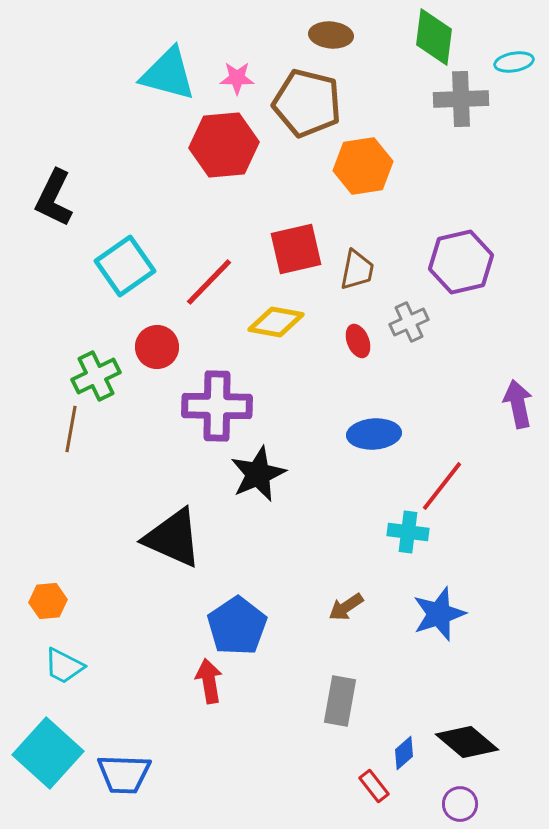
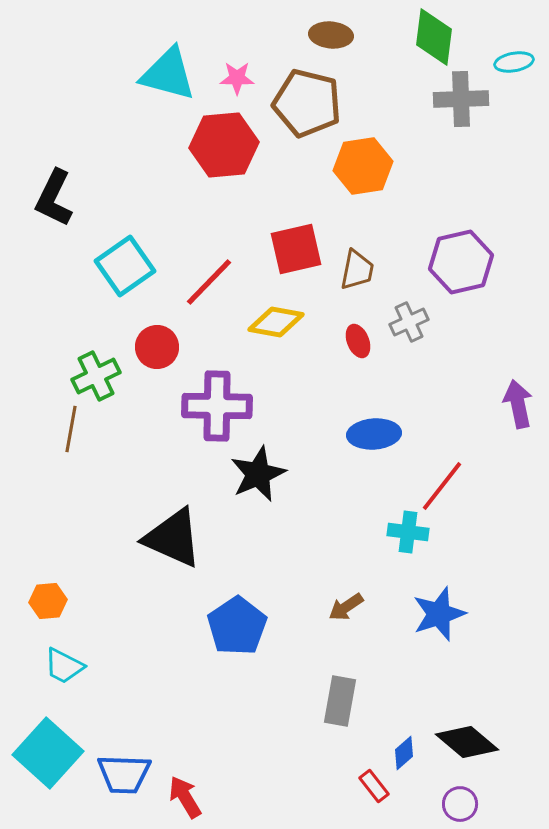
red arrow at (209, 681): moved 24 px left, 116 px down; rotated 21 degrees counterclockwise
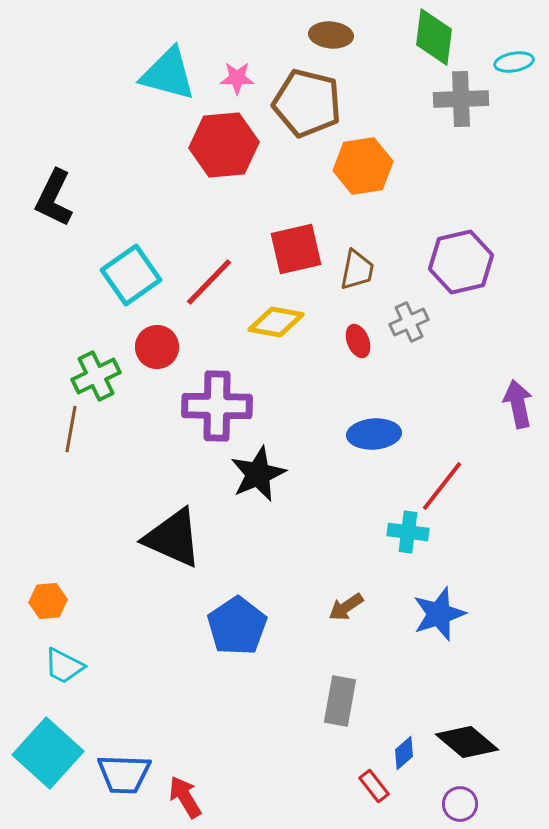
cyan square at (125, 266): moved 6 px right, 9 px down
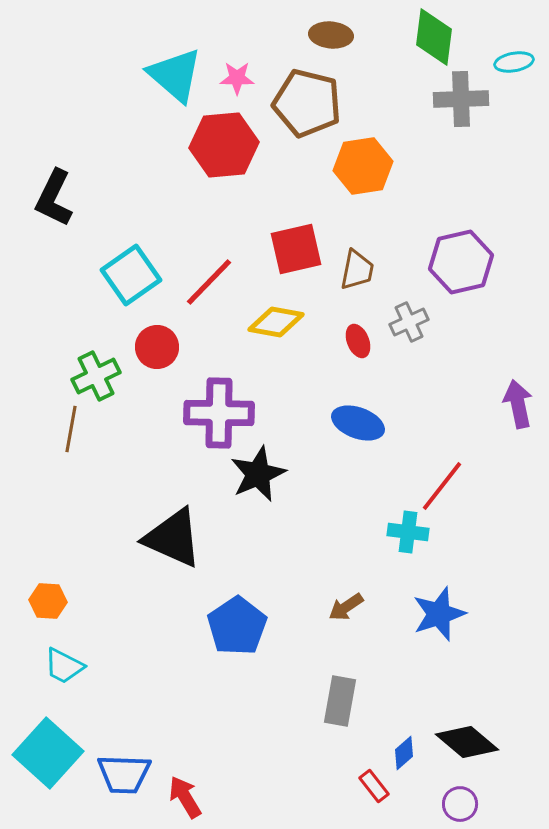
cyan triangle at (168, 74): moved 7 px right, 1 px down; rotated 26 degrees clockwise
purple cross at (217, 406): moved 2 px right, 7 px down
blue ellipse at (374, 434): moved 16 px left, 11 px up; rotated 24 degrees clockwise
orange hexagon at (48, 601): rotated 9 degrees clockwise
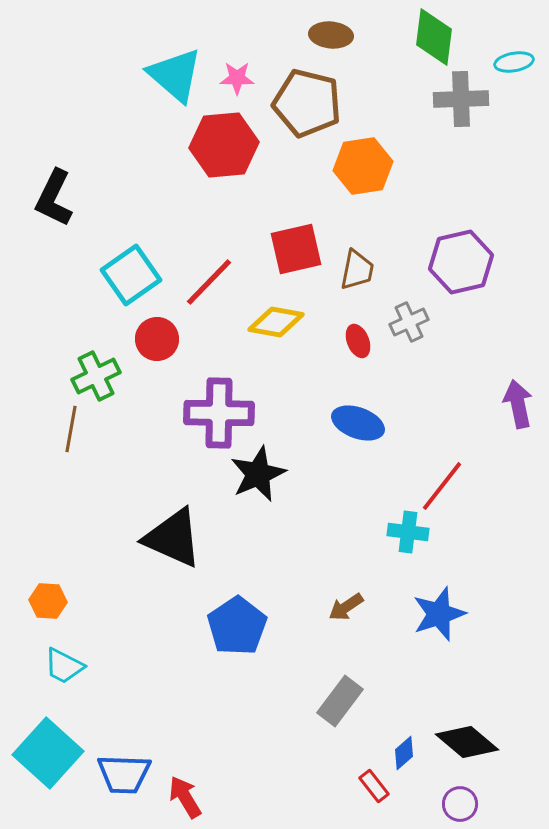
red circle at (157, 347): moved 8 px up
gray rectangle at (340, 701): rotated 27 degrees clockwise
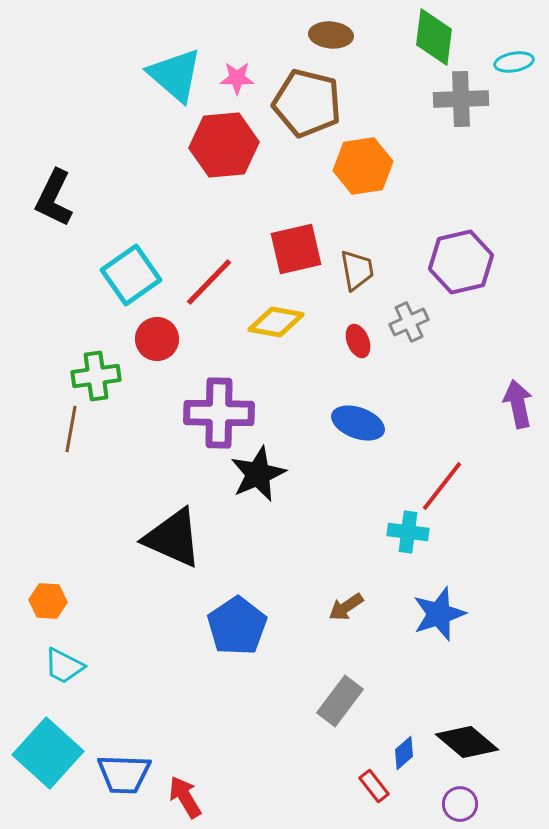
brown trapezoid at (357, 270): rotated 21 degrees counterclockwise
green cross at (96, 376): rotated 18 degrees clockwise
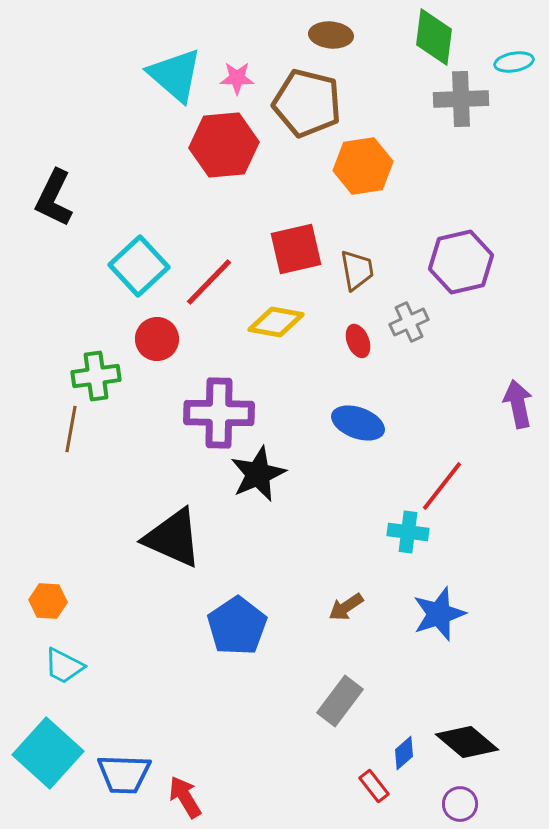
cyan square at (131, 275): moved 8 px right, 9 px up; rotated 8 degrees counterclockwise
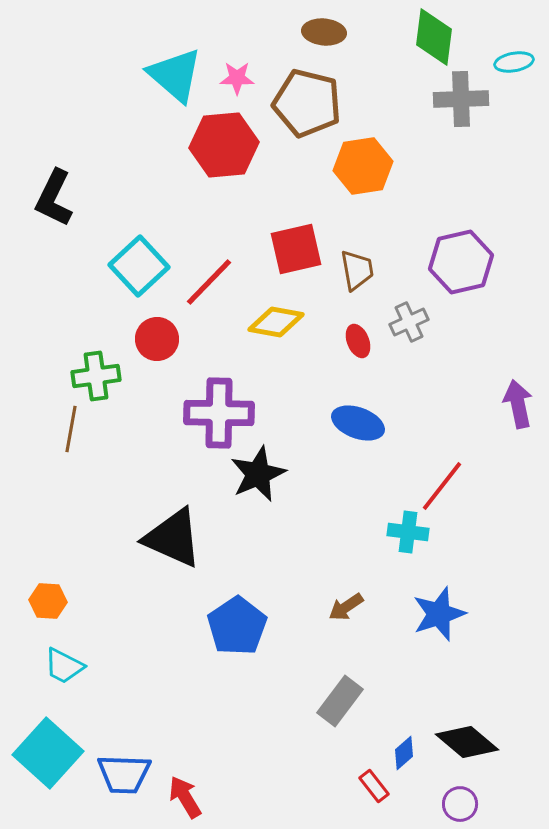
brown ellipse at (331, 35): moved 7 px left, 3 px up
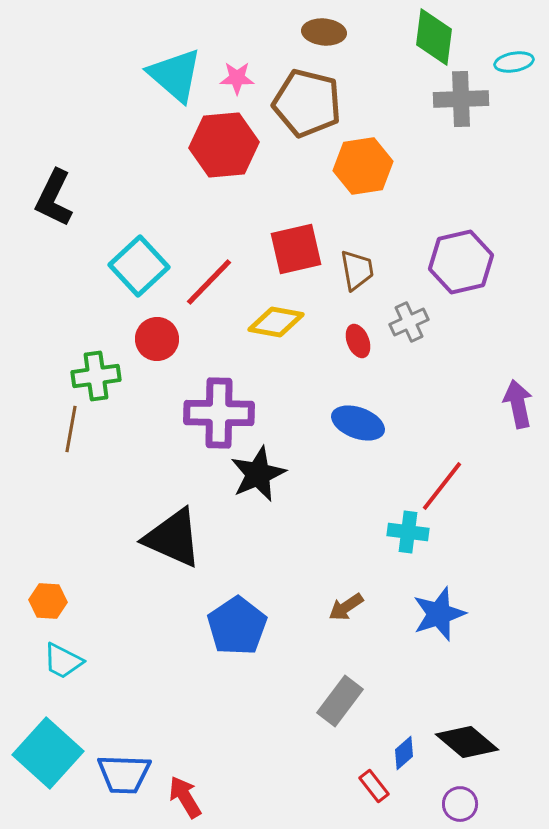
cyan trapezoid at (64, 666): moved 1 px left, 5 px up
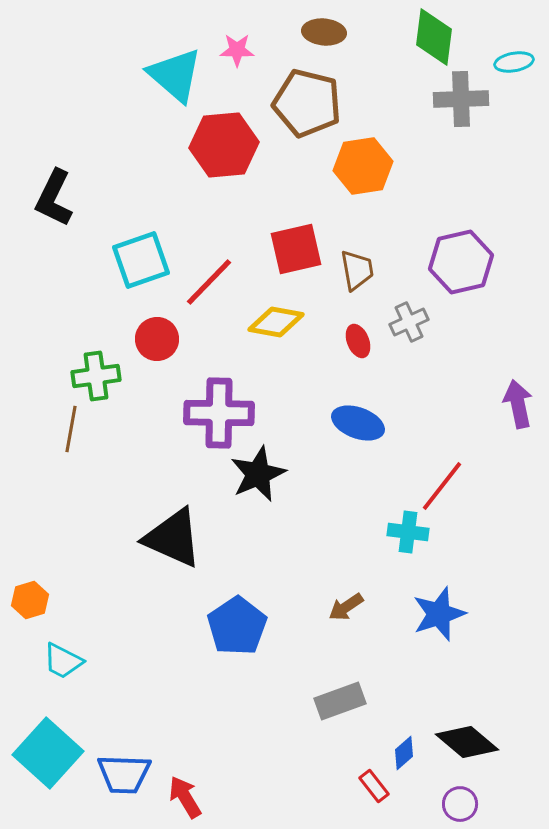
pink star at (237, 78): moved 28 px up
cyan square at (139, 266): moved 2 px right, 6 px up; rotated 24 degrees clockwise
orange hexagon at (48, 601): moved 18 px left, 1 px up; rotated 21 degrees counterclockwise
gray rectangle at (340, 701): rotated 33 degrees clockwise
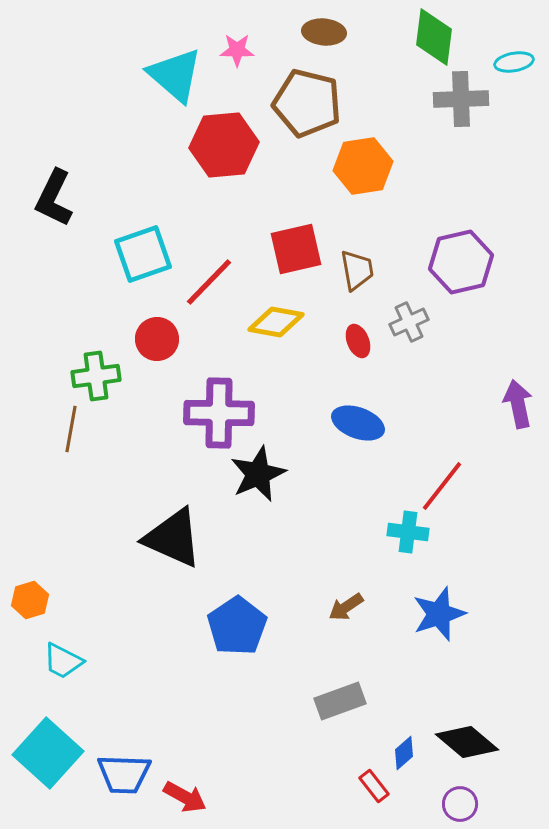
cyan square at (141, 260): moved 2 px right, 6 px up
red arrow at (185, 797): rotated 150 degrees clockwise
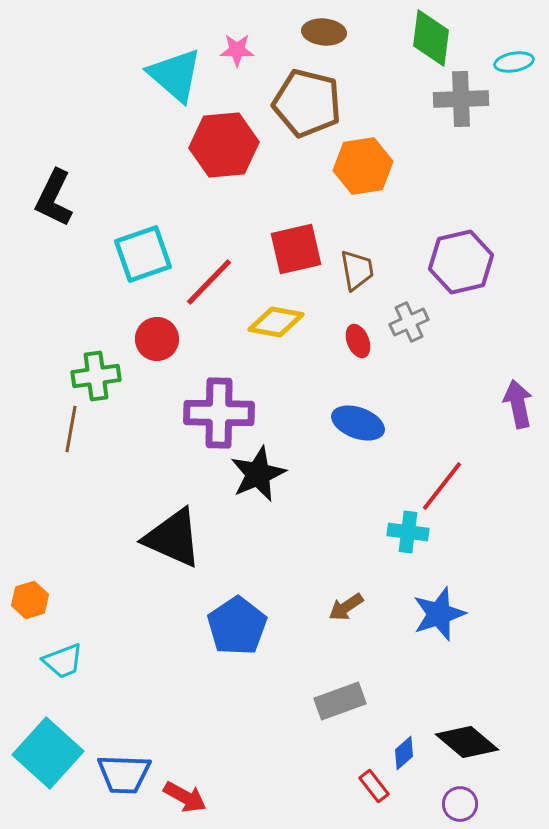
green diamond at (434, 37): moved 3 px left, 1 px down
cyan trapezoid at (63, 661): rotated 48 degrees counterclockwise
